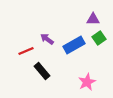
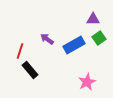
red line: moved 6 px left; rotated 49 degrees counterclockwise
black rectangle: moved 12 px left, 1 px up
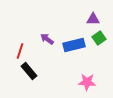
blue rectangle: rotated 15 degrees clockwise
black rectangle: moved 1 px left, 1 px down
pink star: rotated 30 degrees clockwise
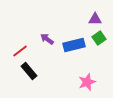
purple triangle: moved 2 px right
red line: rotated 35 degrees clockwise
pink star: rotated 24 degrees counterclockwise
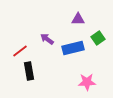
purple triangle: moved 17 px left
green square: moved 1 px left
blue rectangle: moved 1 px left, 3 px down
black rectangle: rotated 30 degrees clockwise
pink star: rotated 18 degrees clockwise
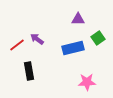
purple arrow: moved 10 px left
red line: moved 3 px left, 6 px up
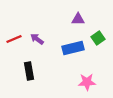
red line: moved 3 px left, 6 px up; rotated 14 degrees clockwise
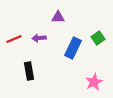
purple triangle: moved 20 px left, 2 px up
purple arrow: moved 2 px right, 1 px up; rotated 40 degrees counterclockwise
blue rectangle: rotated 50 degrees counterclockwise
pink star: moved 7 px right; rotated 24 degrees counterclockwise
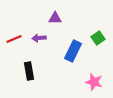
purple triangle: moved 3 px left, 1 px down
blue rectangle: moved 3 px down
pink star: rotated 30 degrees counterclockwise
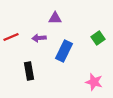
red line: moved 3 px left, 2 px up
blue rectangle: moved 9 px left
